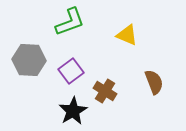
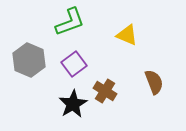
gray hexagon: rotated 20 degrees clockwise
purple square: moved 3 px right, 7 px up
black star: moved 7 px up
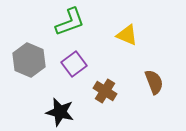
black star: moved 13 px left, 8 px down; rotated 28 degrees counterclockwise
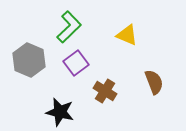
green L-shape: moved 1 px left, 5 px down; rotated 24 degrees counterclockwise
purple square: moved 2 px right, 1 px up
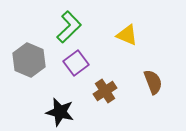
brown semicircle: moved 1 px left
brown cross: rotated 25 degrees clockwise
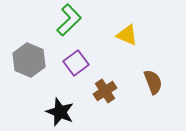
green L-shape: moved 7 px up
black star: rotated 8 degrees clockwise
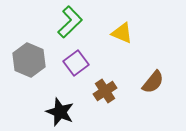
green L-shape: moved 1 px right, 2 px down
yellow triangle: moved 5 px left, 2 px up
brown semicircle: rotated 60 degrees clockwise
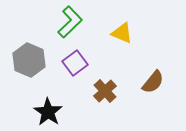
purple square: moved 1 px left
brown cross: rotated 10 degrees counterclockwise
black star: moved 12 px left; rotated 12 degrees clockwise
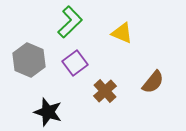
black star: rotated 16 degrees counterclockwise
